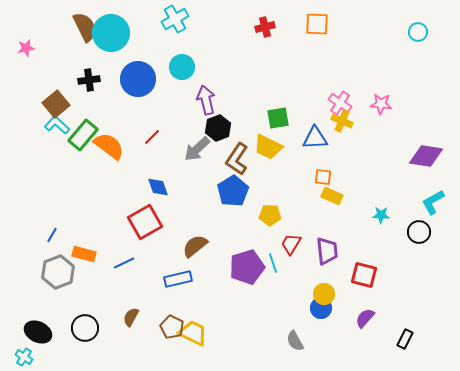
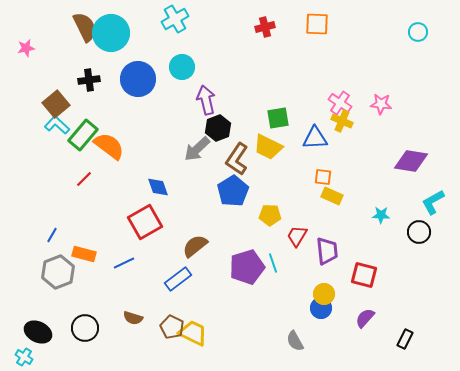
red line at (152, 137): moved 68 px left, 42 px down
purple diamond at (426, 156): moved 15 px left, 5 px down
red trapezoid at (291, 244): moved 6 px right, 8 px up
blue rectangle at (178, 279): rotated 24 degrees counterclockwise
brown semicircle at (131, 317): moved 2 px right, 1 px down; rotated 102 degrees counterclockwise
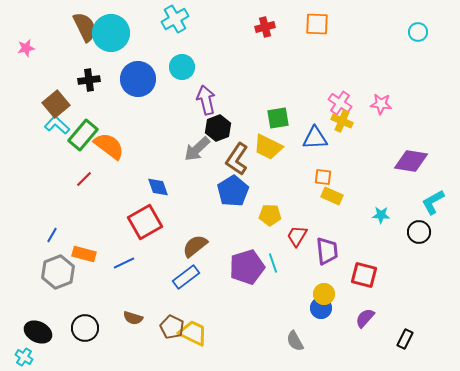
blue rectangle at (178, 279): moved 8 px right, 2 px up
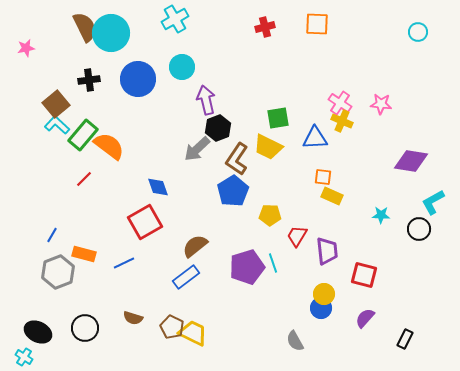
black circle at (419, 232): moved 3 px up
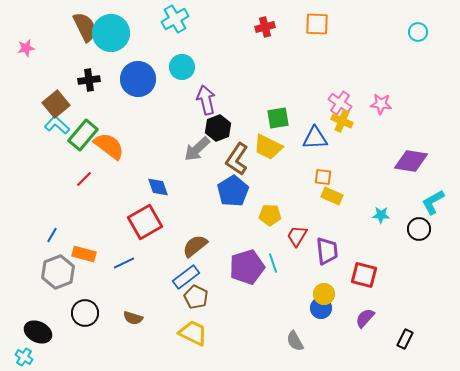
brown pentagon at (172, 327): moved 24 px right, 30 px up
black circle at (85, 328): moved 15 px up
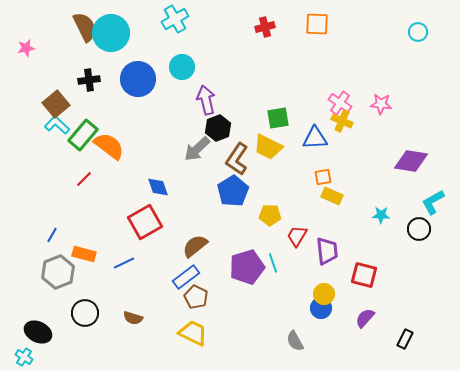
orange square at (323, 177): rotated 18 degrees counterclockwise
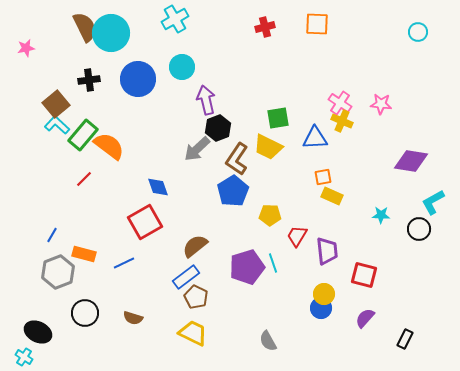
gray semicircle at (295, 341): moved 27 px left
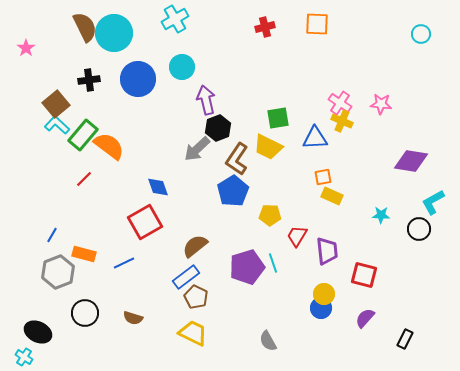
cyan circle at (418, 32): moved 3 px right, 2 px down
cyan circle at (111, 33): moved 3 px right
pink star at (26, 48): rotated 24 degrees counterclockwise
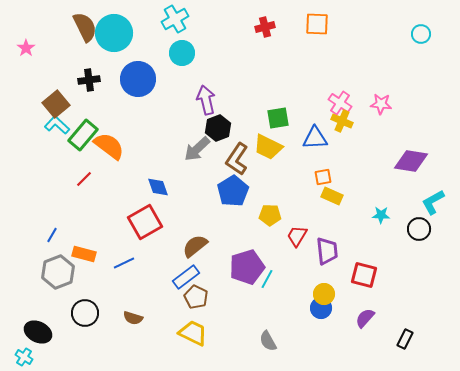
cyan circle at (182, 67): moved 14 px up
cyan line at (273, 263): moved 6 px left, 16 px down; rotated 48 degrees clockwise
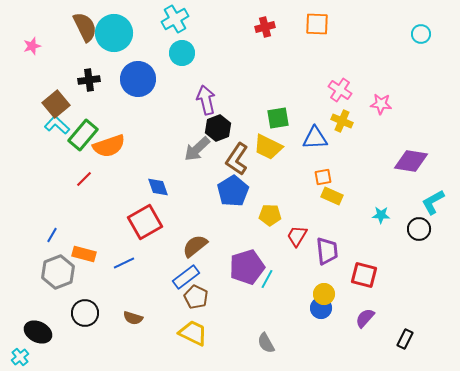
pink star at (26, 48): moved 6 px right, 2 px up; rotated 18 degrees clockwise
pink cross at (340, 103): moved 13 px up
orange semicircle at (109, 146): rotated 124 degrees clockwise
gray semicircle at (268, 341): moved 2 px left, 2 px down
cyan cross at (24, 357): moved 4 px left; rotated 18 degrees clockwise
